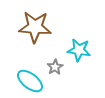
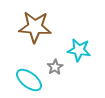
cyan ellipse: moved 1 px left, 1 px up
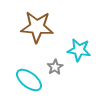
brown star: moved 2 px right
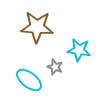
gray star: rotated 21 degrees counterclockwise
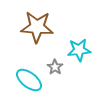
cyan star: rotated 15 degrees counterclockwise
gray star: rotated 14 degrees clockwise
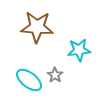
gray star: moved 8 px down
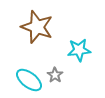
brown star: rotated 16 degrees clockwise
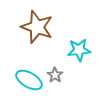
cyan ellipse: rotated 8 degrees counterclockwise
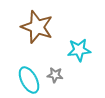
gray star: rotated 28 degrees counterclockwise
cyan ellipse: rotated 32 degrees clockwise
